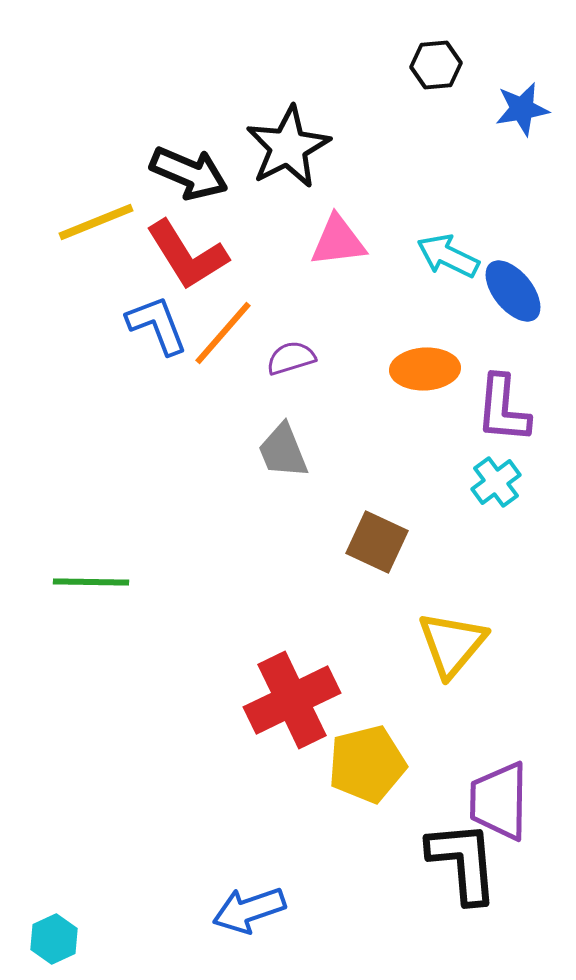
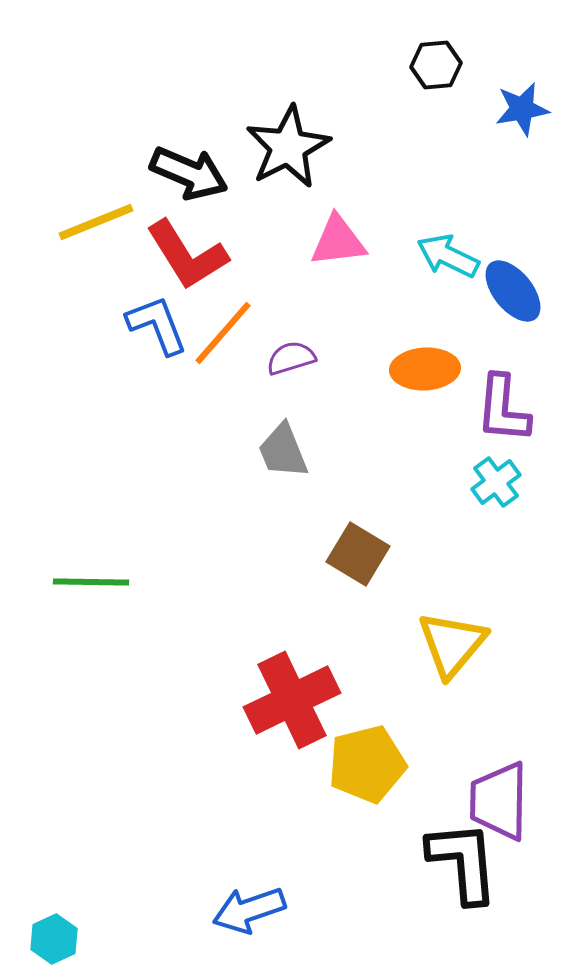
brown square: moved 19 px left, 12 px down; rotated 6 degrees clockwise
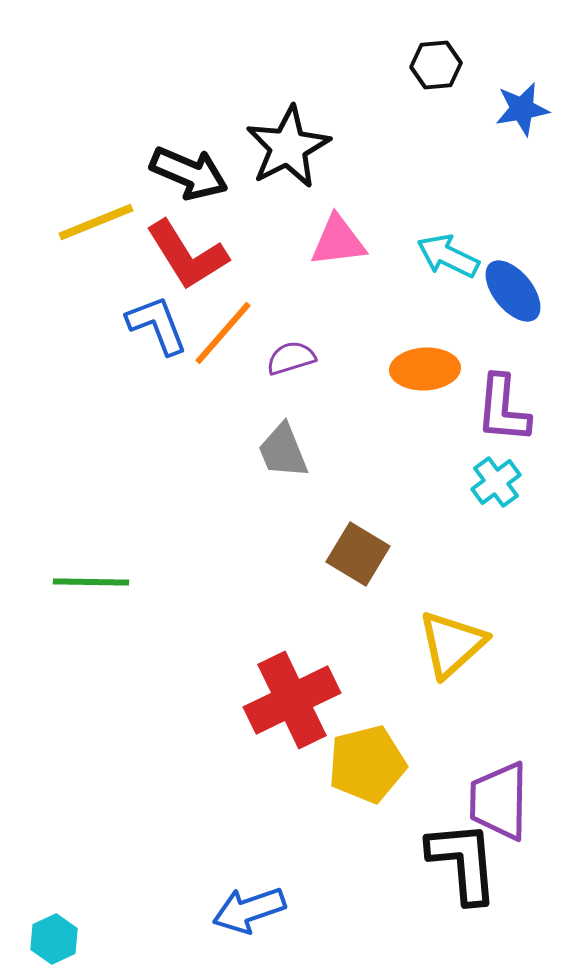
yellow triangle: rotated 8 degrees clockwise
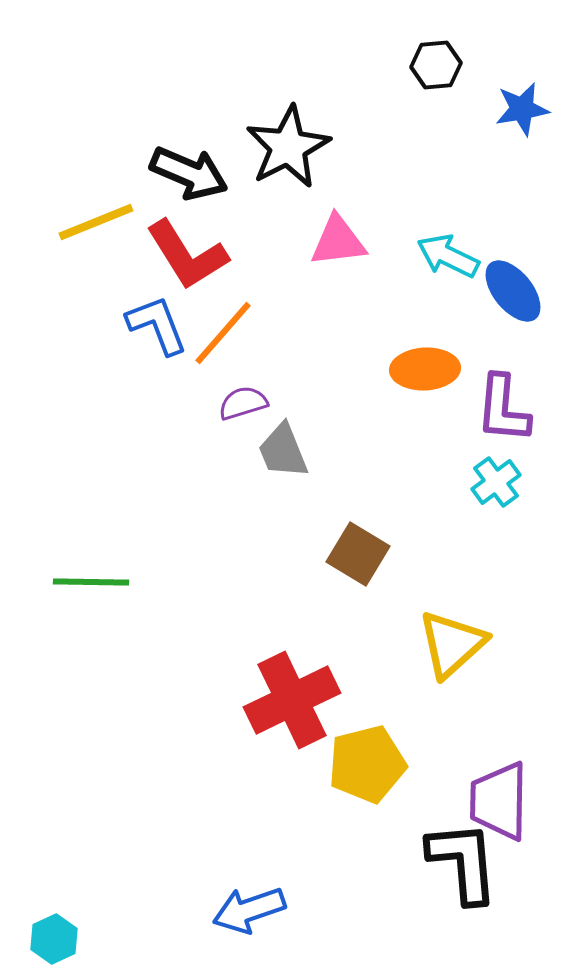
purple semicircle: moved 48 px left, 45 px down
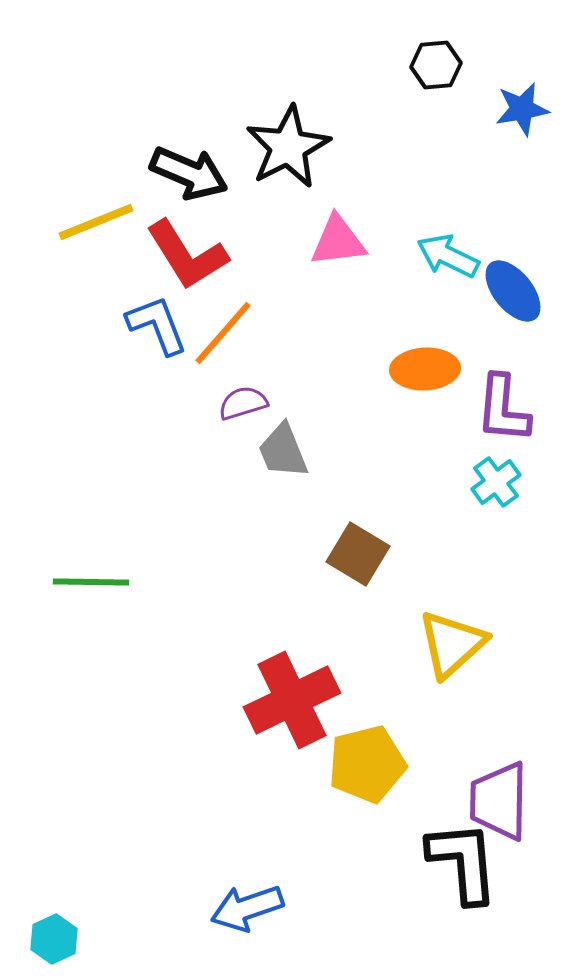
blue arrow: moved 2 px left, 2 px up
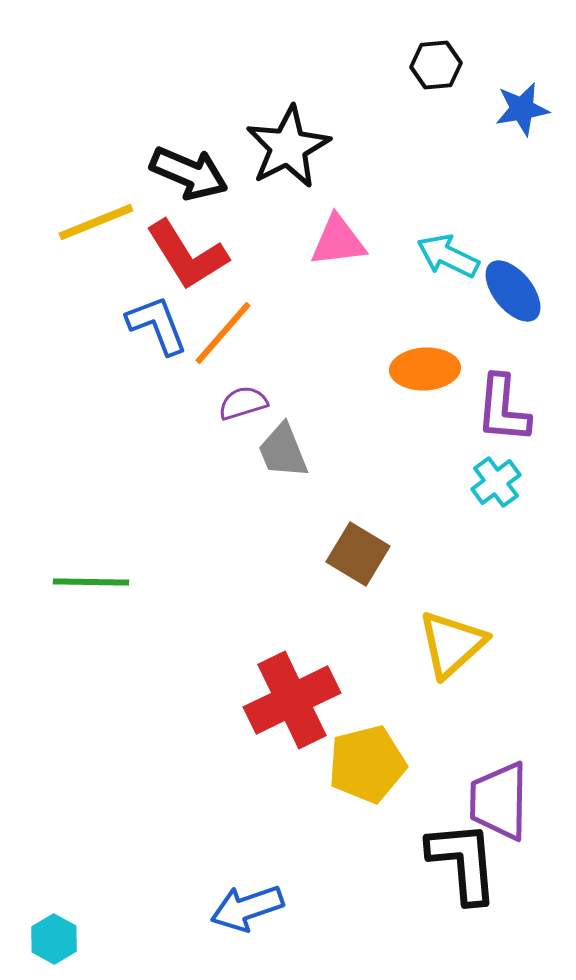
cyan hexagon: rotated 6 degrees counterclockwise
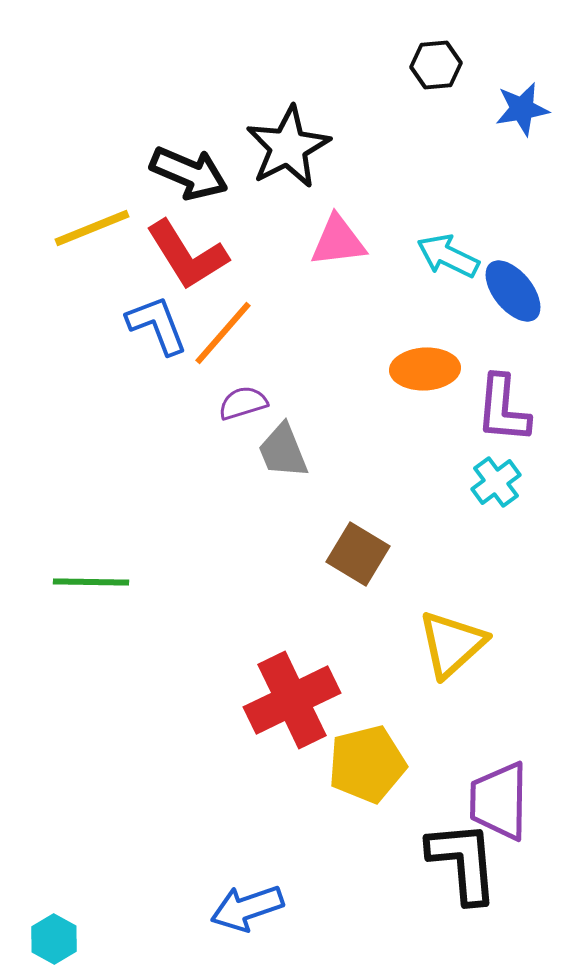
yellow line: moved 4 px left, 6 px down
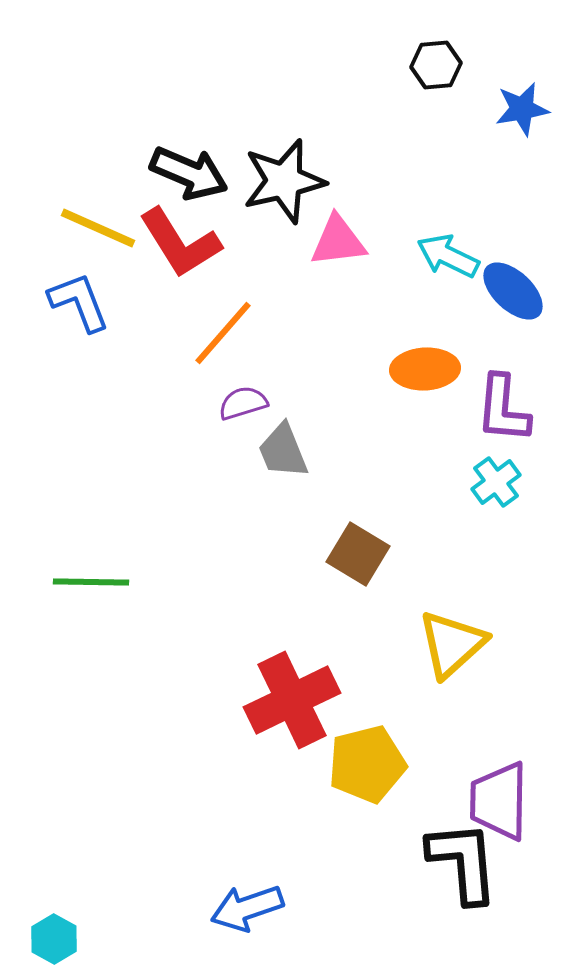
black star: moved 4 px left, 34 px down; rotated 14 degrees clockwise
yellow line: moved 6 px right; rotated 46 degrees clockwise
red L-shape: moved 7 px left, 12 px up
blue ellipse: rotated 8 degrees counterclockwise
blue L-shape: moved 78 px left, 23 px up
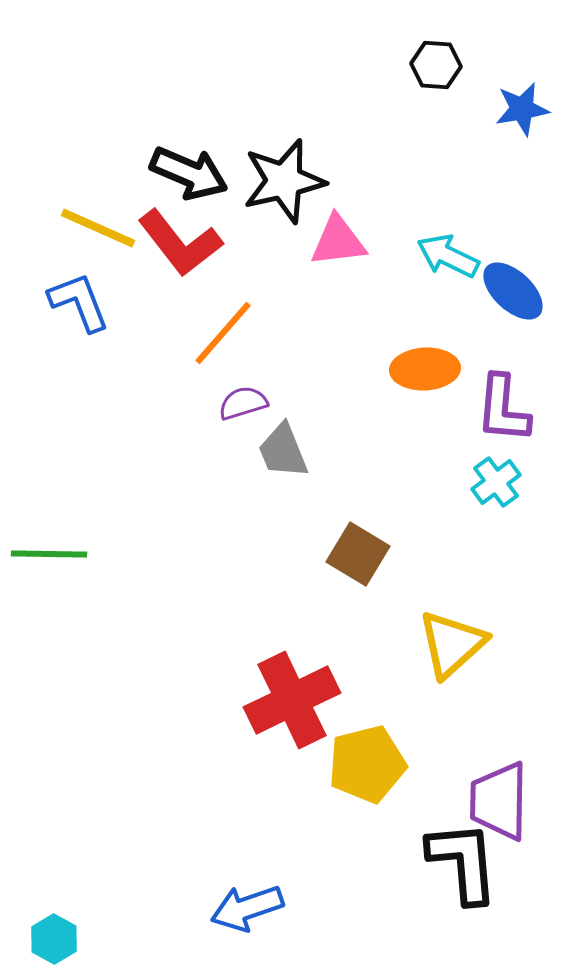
black hexagon: rotated 9 degrees clockwise
red L-shape: rotated 6 degrees counterclockwise
green line: moved 42 px left, 28 px up
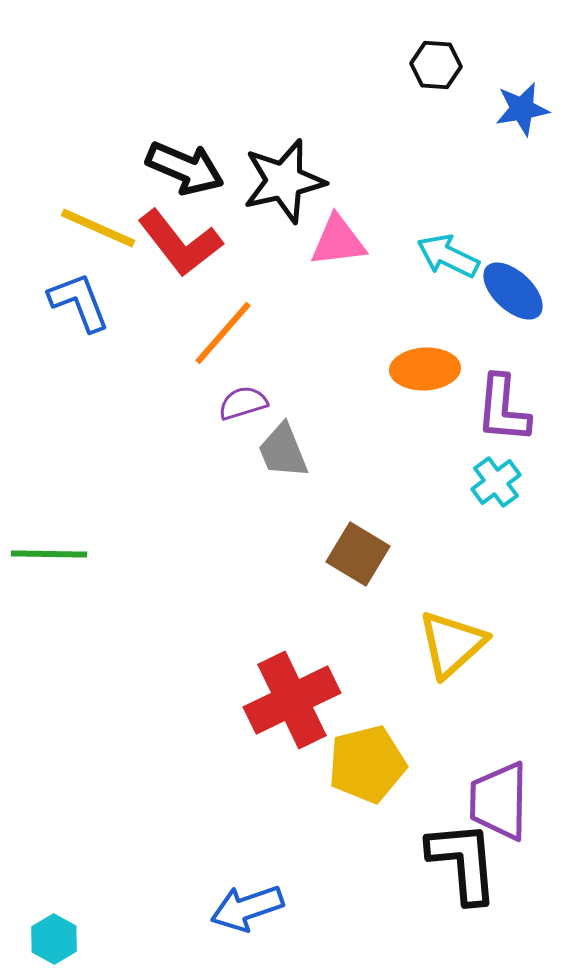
black arrow: moved 4 px left, 5 px up
